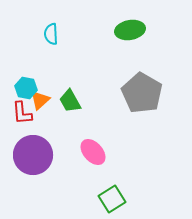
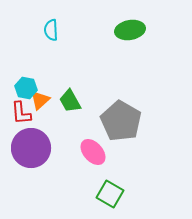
cyan semicircle: moved 4 px up
gray pentagon: moved 21 px left, 28 px down
red L-shape: moved 1 px left
purple circle: moved 2 px left, 7 px up
green square: moved 2 px left, 5 px up; rotated 28 degrees counterclockwise
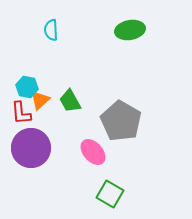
cyan hexagon: moved 1 px right, 1 px up
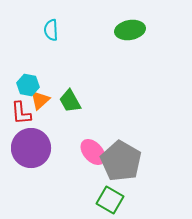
cyan hexagon: moved 1 px right, 2 px up
gray pentagon: moved 40 px down
green square: moved 6 px down
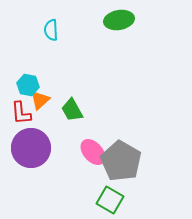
green ellipse: moved 11 px left, 10 px up
green trapezoid: moved 2 px right, 9 px down
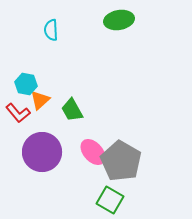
cyan hexagon: moved 2 px left, 1 px up
red L-shape: moved 3 px left; rotated 35 degrees counterclockwise
purple circle: moved 11 px right, 4 px down
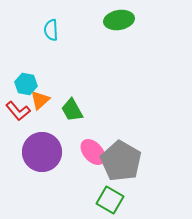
red L-shape: moved 2 px up
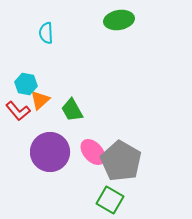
cyan semicircle: moved 5 px left, 3 px down
purple circle: moved 8 px right
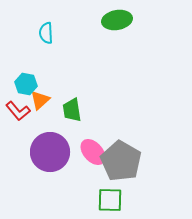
green ellipse: moved 2 px left
green trapezoid: rotated 20 degrees clockwise
green square: rotated 28 degrees counterclockwise
